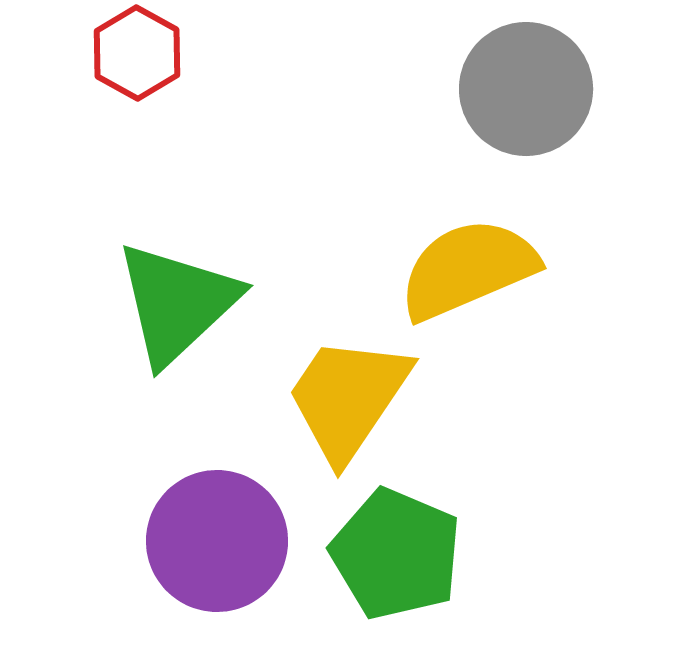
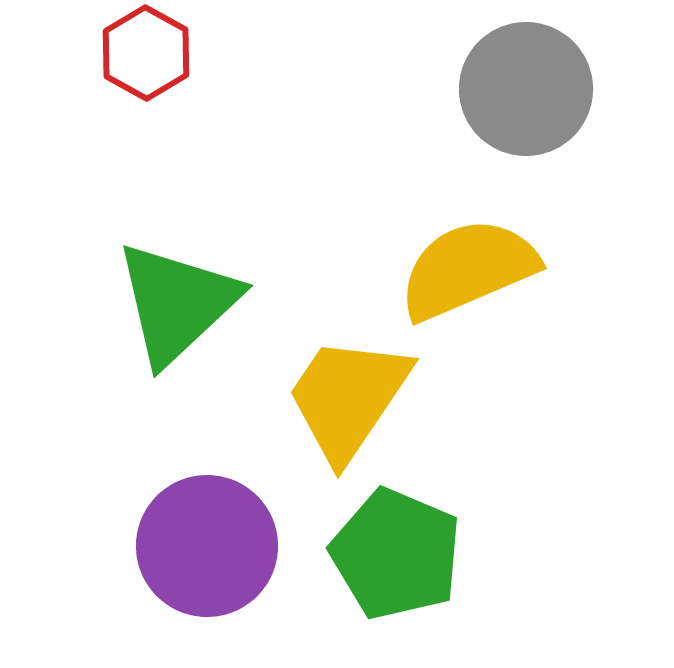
red hexagon: moved 9 px right
purple circle: moved 10 px left, 5 px down
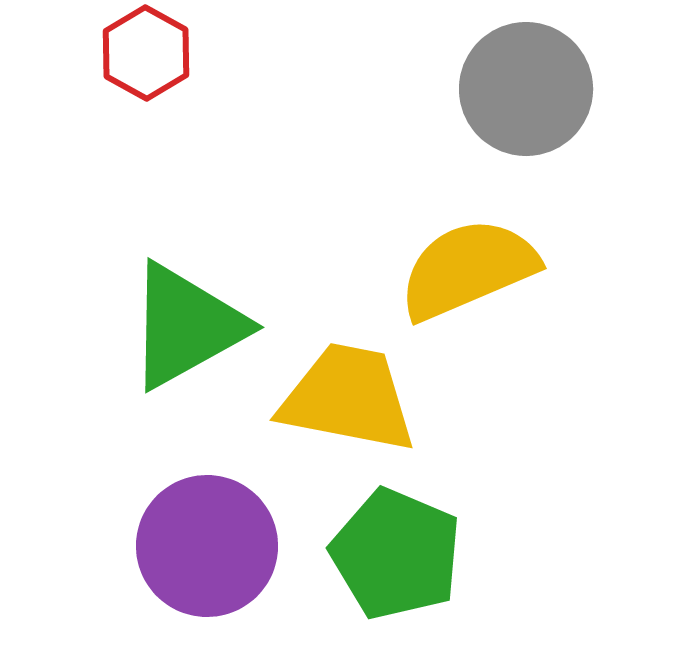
green triangle: moved 9 px right, 23 px down; rotated 14 degrees clockwise
yellow trapezoid: rotated 67 degrees clockwise
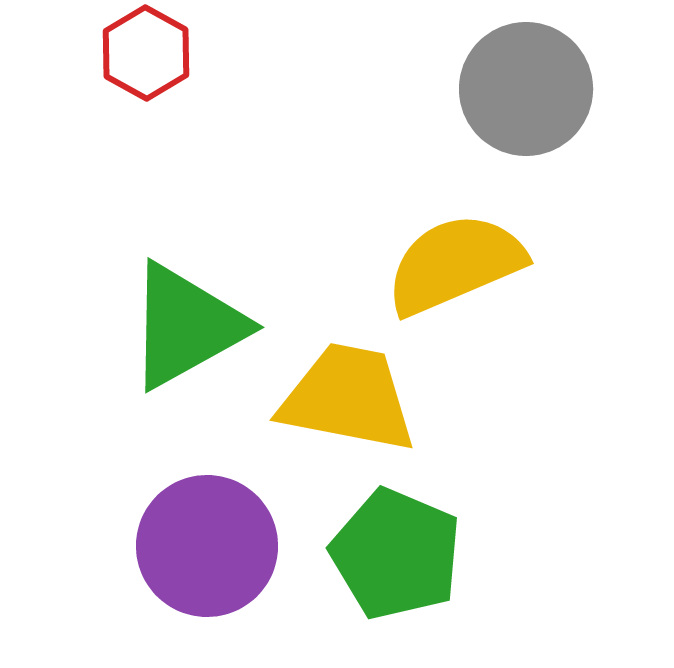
yellow semicircle: moved 13 px left, 5 px up
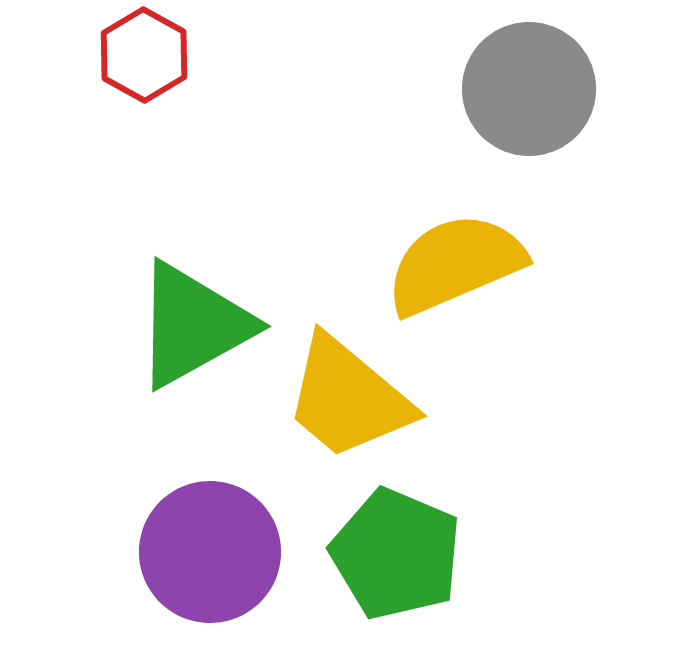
red hexagon: moved 2 px left, 2 px down
gray circle: moved 3 px right
green triangle: moved 7 px right, 1 px up
yellow trapezoid: rotated 151 degrees counterclockwise
purple circle: moved 3 px right, 6 px down
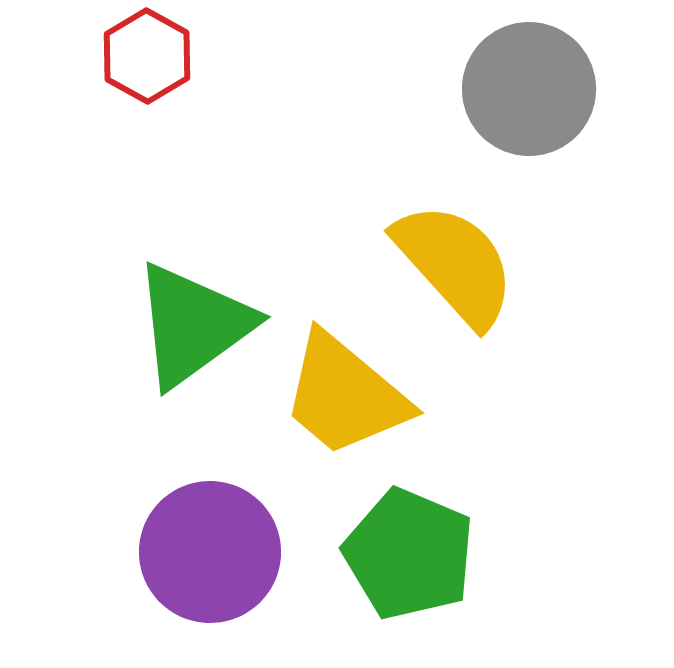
red hexagon: moved 3 px right, 1 px down
yellow semicircle: rotated 71 degrees clockwise
green triangle: rotated 7 degrees counterclockwise
yellow trapezoid: moved 3 px left, 3 px up
green pentagon: moved 13 px right
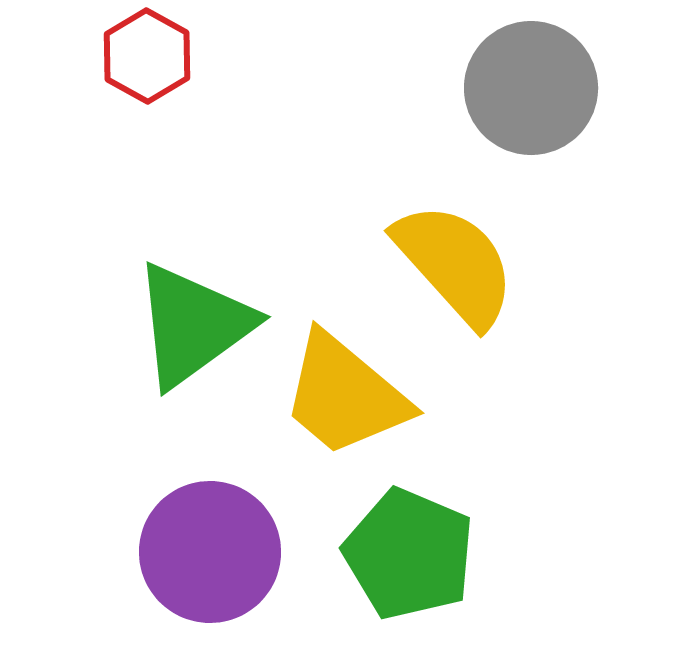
gray circle: moved 2 px right, 1 px up
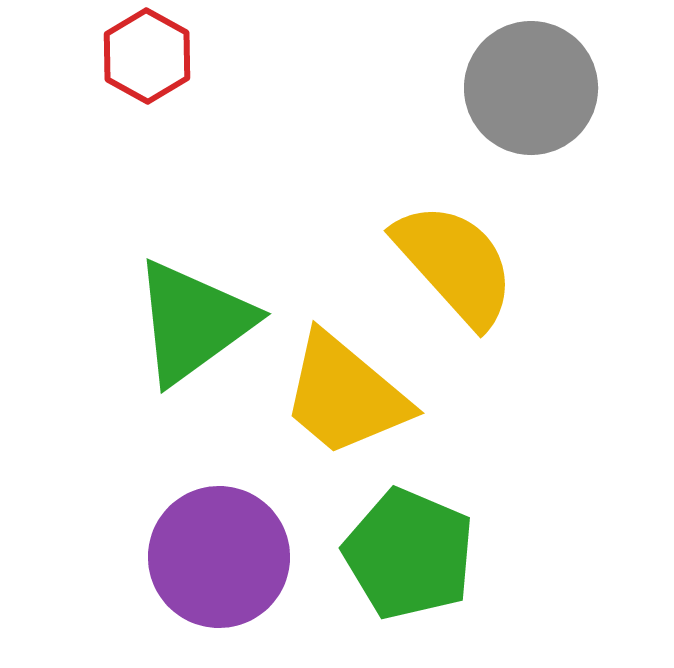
green triangle: moved 3 px up
purple circle: moved 9 px right, 5 px down
